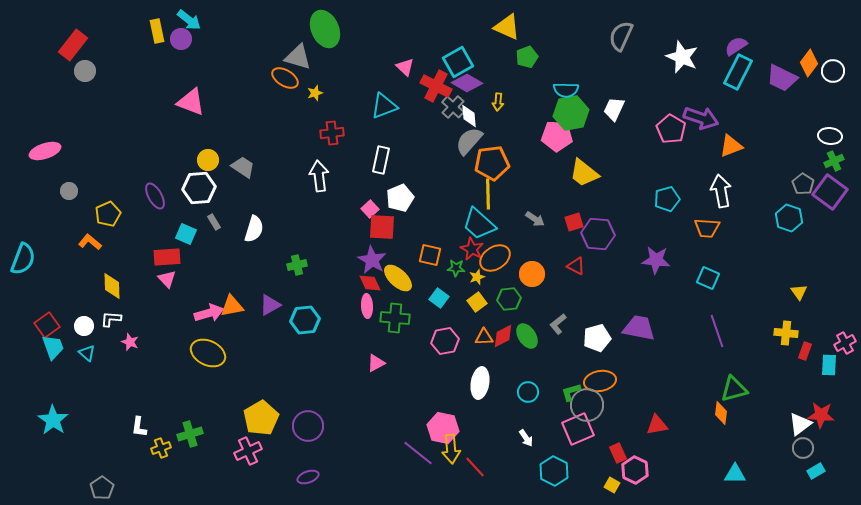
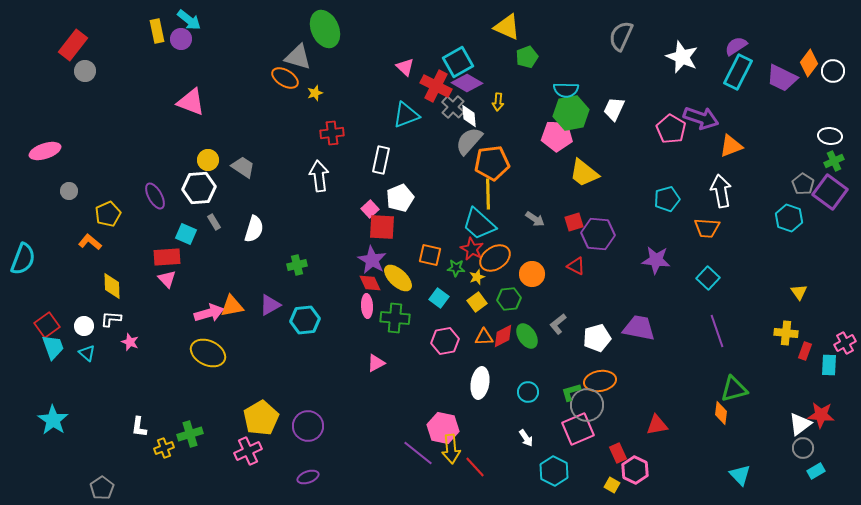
cyan triangle at (384, 106): moved 22 px right, 9 px down
cyan square at (708, 278): rotated 20 degrees clockwise
yellow cross at (161, 448): moved 3 px right
cyan triangle at (735, 474): moved 5 px right, 1 px down; rotated 45 degrees clockwise
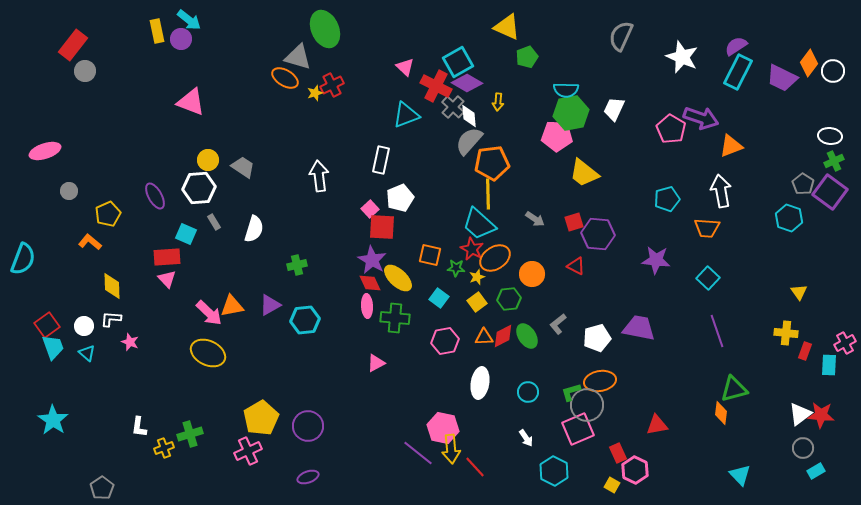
red cross at (332, 133): moved 48 px up; rotated 20 degrees counterclockwise
pink arrow at (209, 313): rotated 60 degrees clockwise
white triangle at (800, 424): moved 10 px up
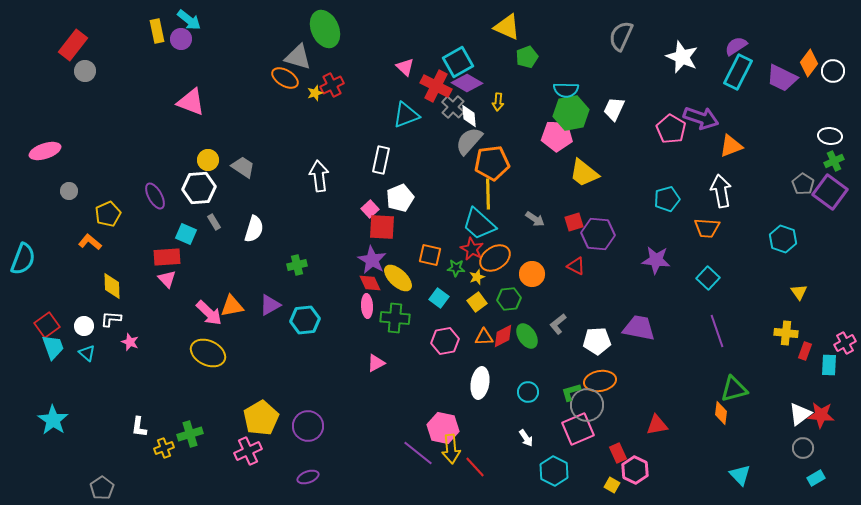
cyan hexagon at (789, 218): moved 6 px left, 21 px down
white pentagon at (597, 338): moved 3 px down; rotated 12 degrees clockwise
cyan rectangle at (816, 471): moved 7 px down
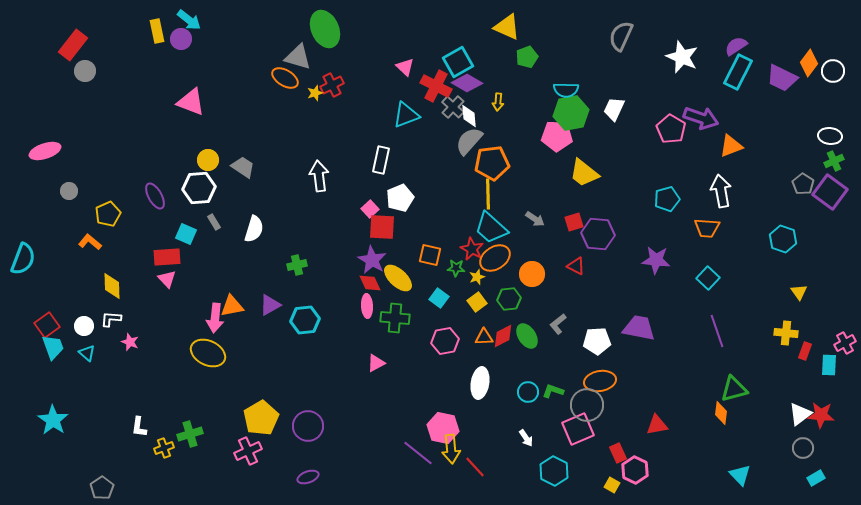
cyan trapezoid at (479, 224): moved 12 px right, 4 px down
pink arrow at (209, 313): moved 6 px right, 5 px down; rotated 52 degrees clockwise
green L-shape at (571, 392): moved 18 px left, 1 px up; rotated 35 degrees clockwise
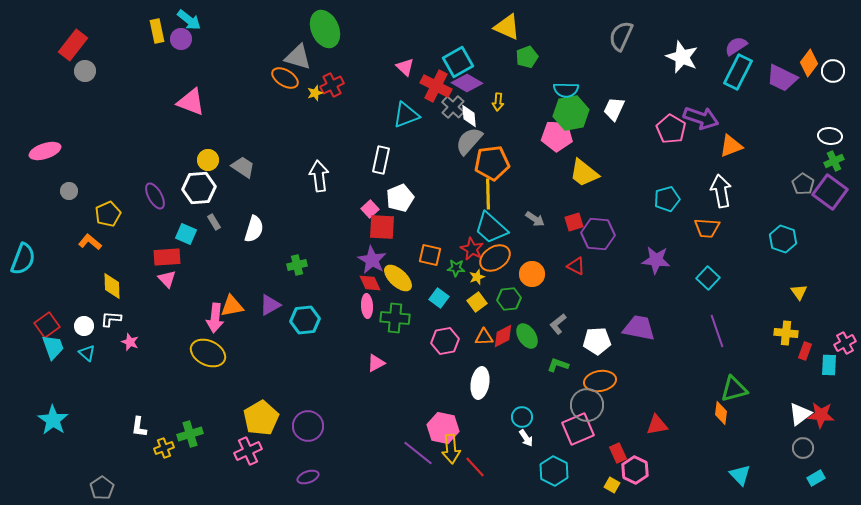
green L-shape at (553, 391): moved 5 px right, 26 px up
cyan circle at (528, 392): moved 6 px left, 25 px down
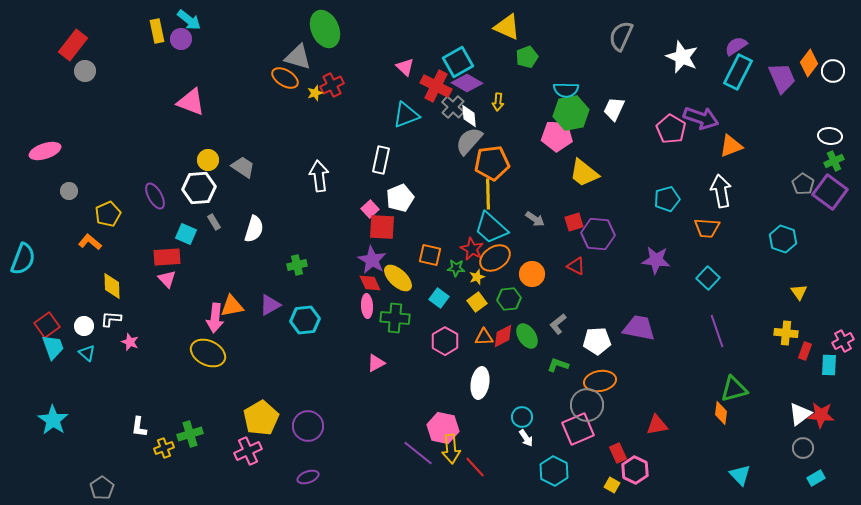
purple trapezoid at (782, 78): rotated 140 degrees counterclockwise
pink hexagon at (445, 341): rotated 20 degrees counterclockwise
pink cross at (845, 343): moved 2 px left, 2 px up
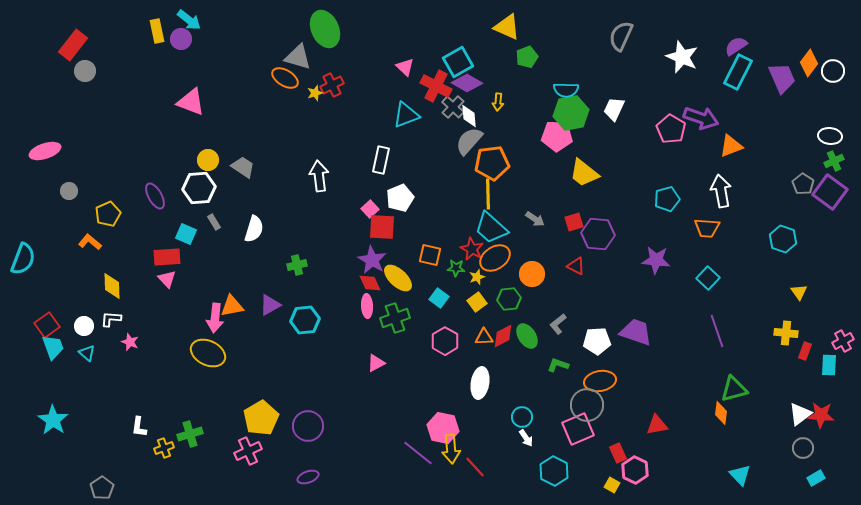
green cross at (395, 318): rotated 24 degrees counterclockwise
purple trapezoid at (639, 328): moved 3 px left, 4 px down; rotated 8 degrees clockwise
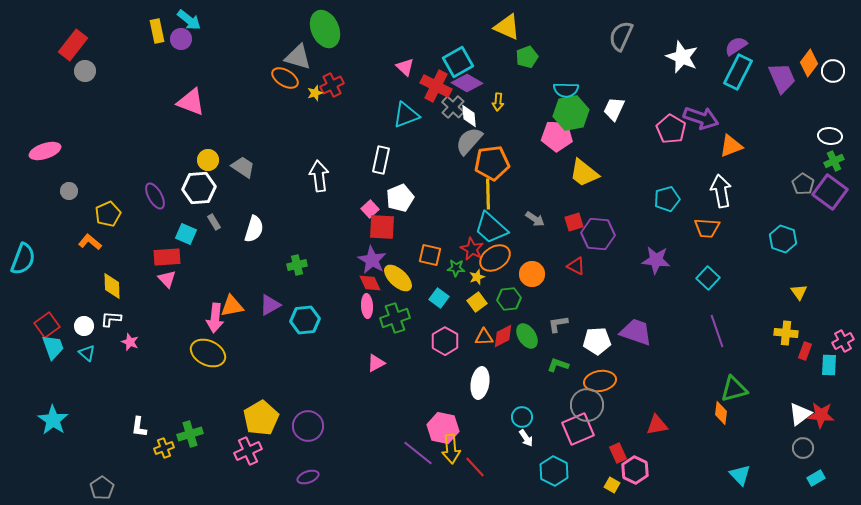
gray L-shape at (558, 324): rotated 30 degrees clockwise
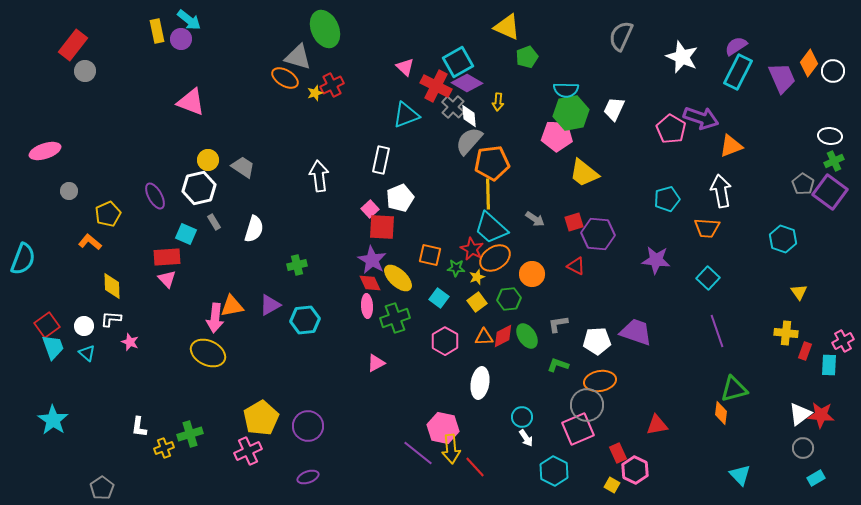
white hexagon at (199, 188): rotated 8 degrees counterclockwise
